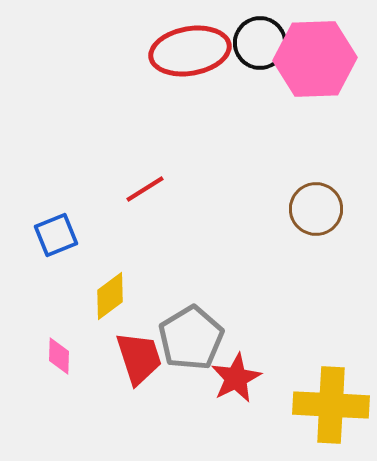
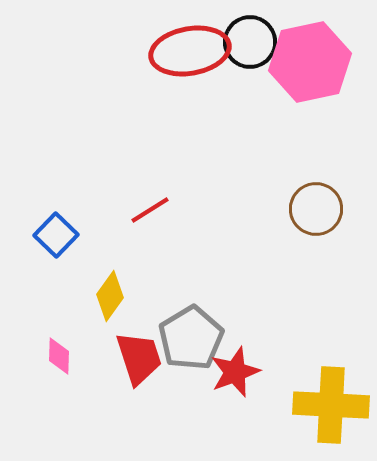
black circle: moved 10 px left, 1 px up
pink hexagon: moved 5 px left, 3 px down; rotated 10 degrees counterclockwise
red line: moved 5 px right, 21 px down
blue square: rotated 24 degrees counterclockwise
yellow diamond: rotated 18 degrees counterclockwise
red star: moved 1 px left, 6 px up; rotated 6 degrees clockwise
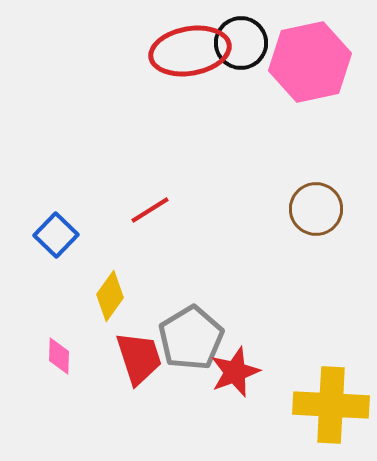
black circle: moved 9 px left, 1 px down
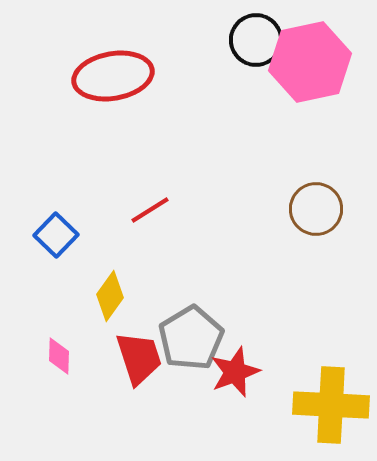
black circle: moved 15 px right, 3 px up
red ellipse: moved 77 px left, 25 px down
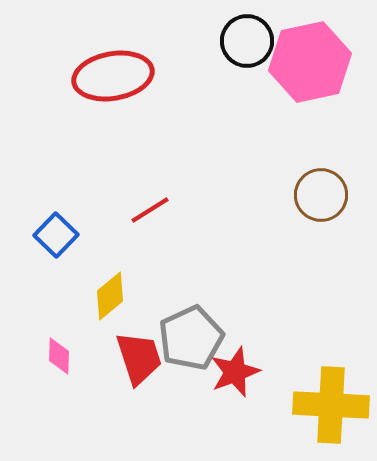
black circle: moved 9 px left, 1 px down
brown circle: moved 5 px right, 14 px up
yellow diamond: rotated 15 degrees clockwise
gray pentagon: rotated 6 degrees clockwise
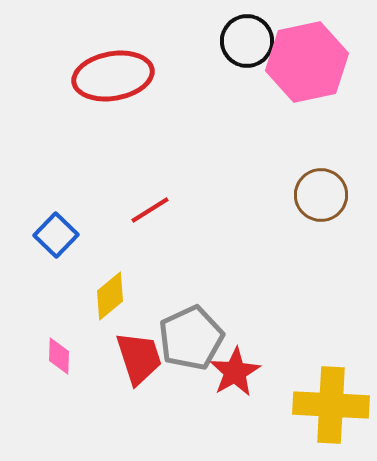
pink hexagon: moved 3 px left
red star: rotated 9 degrees counterclockwise
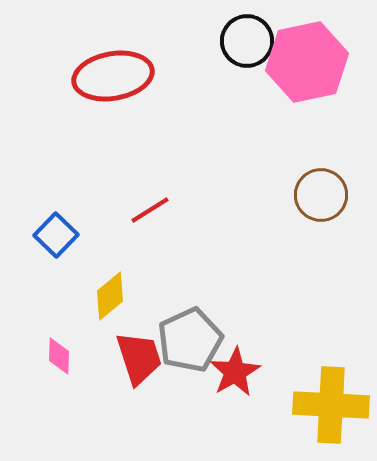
gray pentagon: moved 1 px left, 2 px down
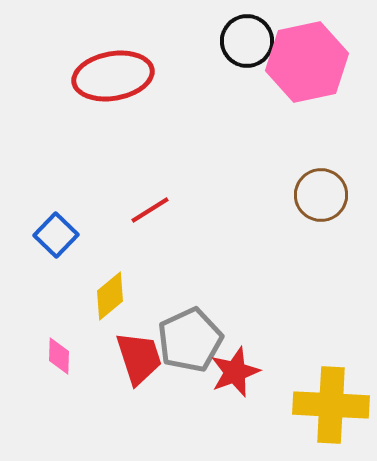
red star: rotated 9 degrees clockwise
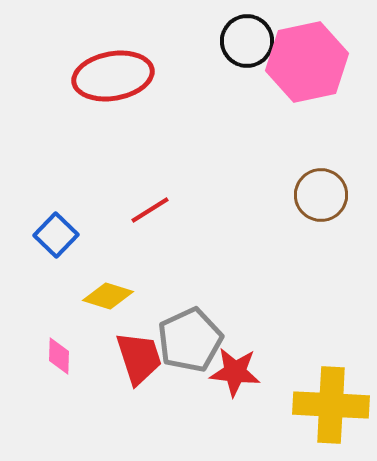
yellow diamond: moved 2 px left; rotated 57 degrees clockwise
red star: rotated 27 degrees clockwise
